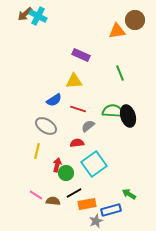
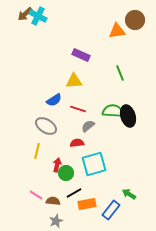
cyan square: rotated 20 degrees clockwise
blue rectangle: rotated 36 degrees counterclockwise
gray star: moved 40 px left
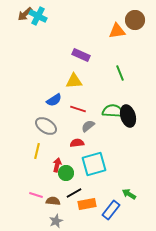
pink line: rotated 16 degrees counterclockwise
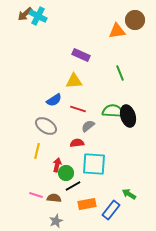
cyan square: rotated 20 degrees clockwise
black line: moved 1 px left, 7 px up
brown semicircle: moved 1 px right, 3 px up
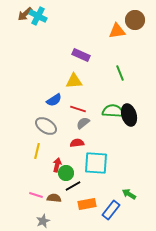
black ellipse: moved 1 px right, 1 px up
gray semicircle: moved 5 px left, 3 px up
cyan square: moved 2 px right, 1 px up
gray star: moved 13 px left
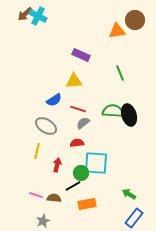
green circle: moved 15 px right
blue rectangle: moved 23 px right, 8 px down
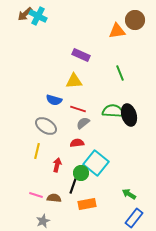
blue semicircle: rotated 49 degrees clockwise
cyan square: rotated 35 degrees clockwise
black line: rotated 42 degrees counterclockwise
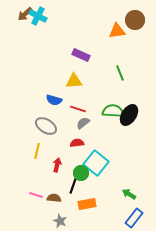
black ellipse: rotated 50 degrees clockwise
gray star: moved 17 px right; rotated 24 degrees counterclockwise
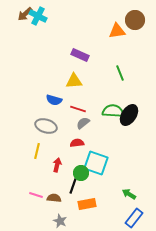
purple rectangle: moved 1 px left
gray ellipse: rotated 15 degrees counterclockwise
cyan square: rotated 20 degrees counterclockwise
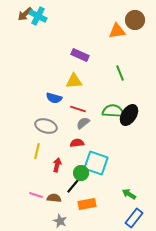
blue semicircle: moved 2 px up
black line: rotated 21 degrees clockwise
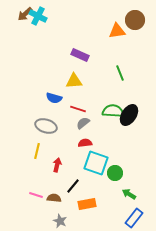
red semicircle: moved 8 px right
green circle: moved 34 px right
